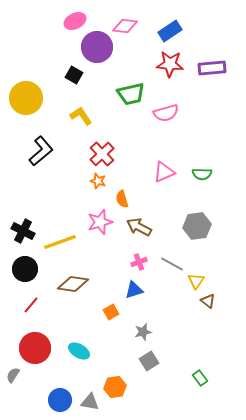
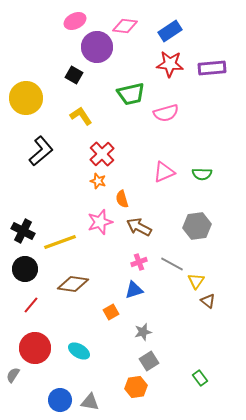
orange hexagon: moved 21 px right
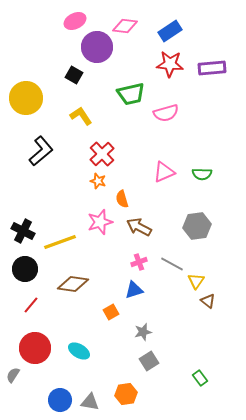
orange hexagon: moved 10 px left, 7 px down
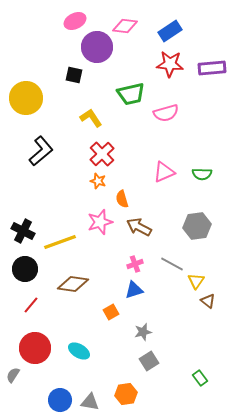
black square: rotated 18 degrees counterclockwise
yellow L-shape: moved 10 px right, 2 px down
pink cross: moved 4 px left, 2 px down
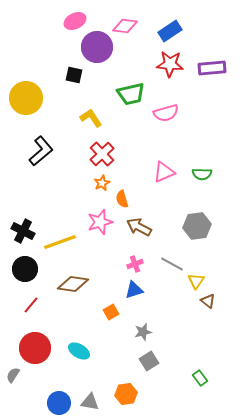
orange star: moved 4 px right, 2 px down; rotated 28 degrees clockwise
blue circle: moved 1 px left, 3 px down
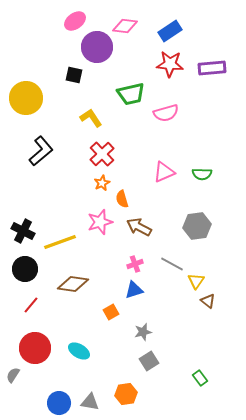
pink ellipse: rotated 10 degrees counterclockwise
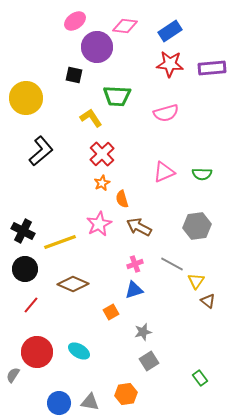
green trapezoid: moved 14 px left, 2 px down; rotated 16 degrees clockwise
pink star: moved 1 px left, 2 px down; rotated 10 degrees counterclockwise
brown diamond: rotated 16 degrees clockwise
red circle: moved 2 px right, 4 px down
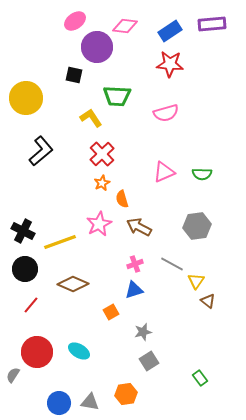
purple rectangle: moved 44 px up
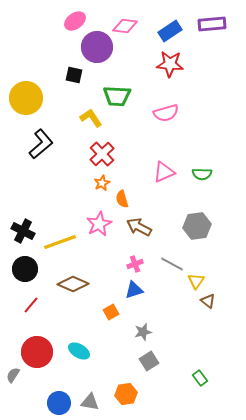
black L-shape: moved 7 px up
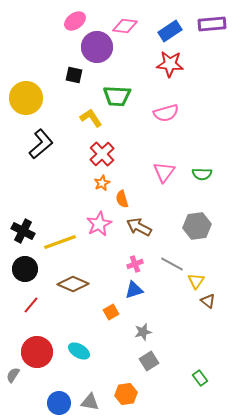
pink triangle: rotated 30 degrees counterclockwise
